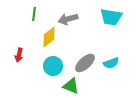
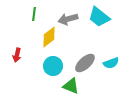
cyan trapezoid: moved 12 px left; rotated 30 degrees clockwise
red arrow: moved 2 px left
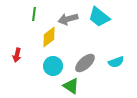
cyan semicircle: moved 5 px right, 1 px up
green triangle: rotated 12 degrees clockwise
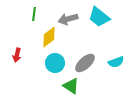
cyan circle: moved 2 px right, 3 px up
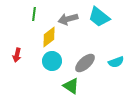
cyan circle: moved 3 px left, 2 px up
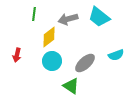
cyan semicircle: moved 7 px up
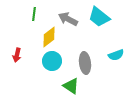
gray arrow: rotated 42 degrees clockwise
gray ellipse: rotated 55 degrees counterclockwise
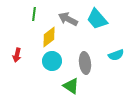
cyan trapezoid: moved 2 px left, 2 px down; rotated 10 degrees clockwise
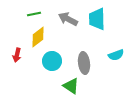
green line: rotated 72 degrees clockwise
cyan trapezoid: rotated 40 degrees clockwise
yellow diamond: moved 11 px left
gray ellipse: moved 1 px left
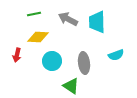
cyan trapezoid: moved 3 px down
yellow diamond: rotated 40 degrees clockwise
